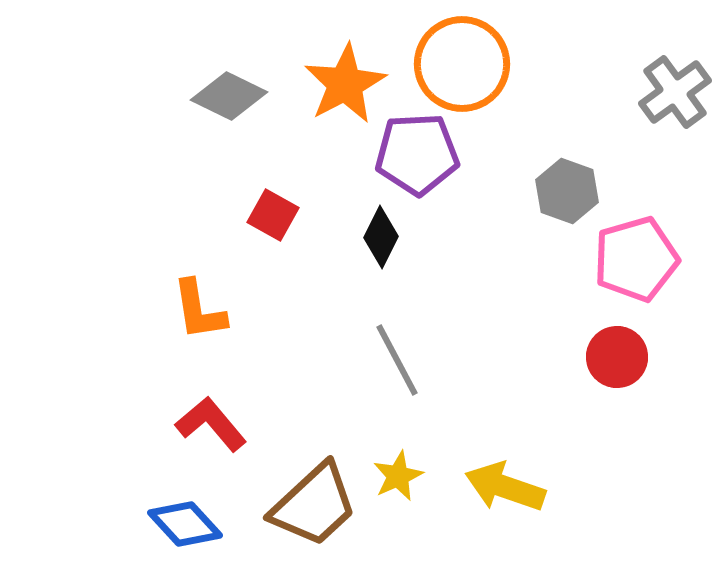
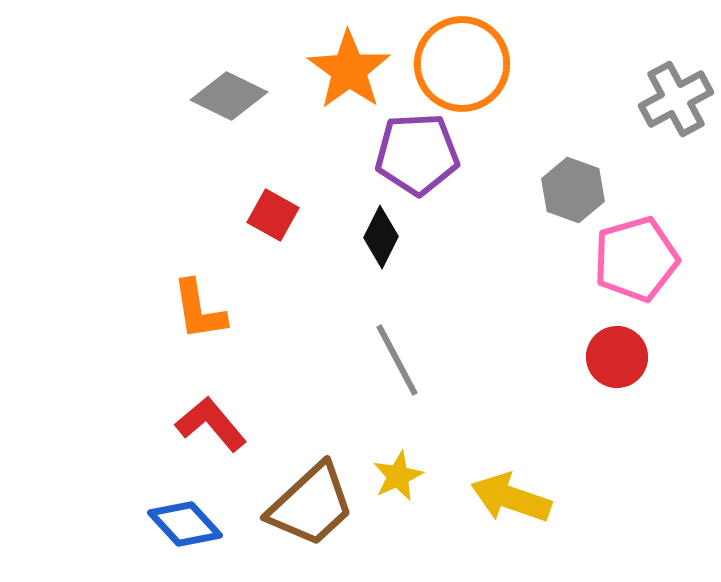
orange star: moved 4 px right, 14 px up; rotated 8 degrees counterclockwise
gray cross: moved 1 px right, 7 px down; rotated 8 degrees clockwise
gray hexagon: moved 6 px right, 1 px up
yellow arrow: moved 6 px right, 11 px down
brown trapezoid: moved 3 px left
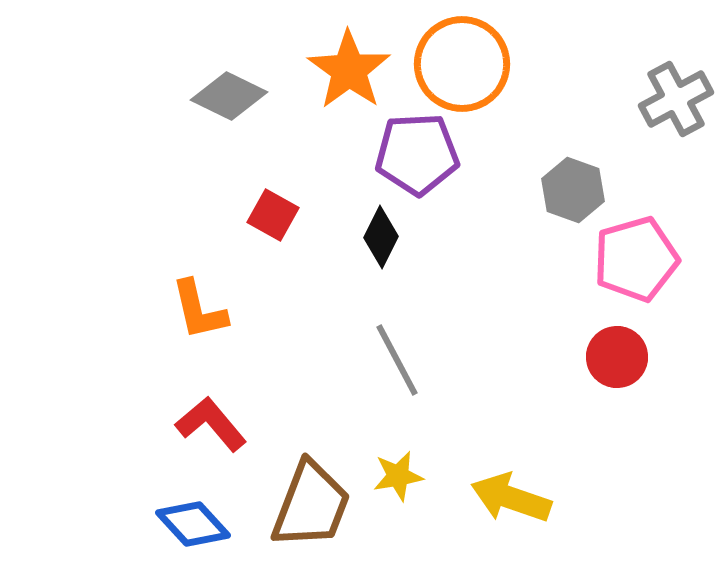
orange L-shape: rotated 4 degrees counterclockwise
yellow star: rotated 15 degrees clockwise
brown trapezoid: rotated 26 degrees counterclockwise
blue diamond: moved 8 px right
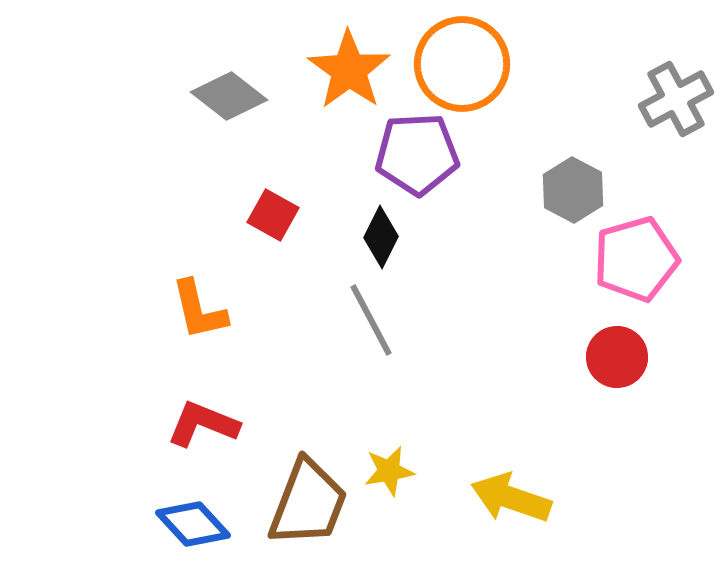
gray diamond: rotated 12 degrees clockwise
gray hexagon: rotated 8 degrees clockwise
gray line: moved 26 px left, 40 px up
red L-shape: moved 8 px left; rotated 28 degrees counterclockwise
yellow star: moved 9 px left, 5 px up
brown trapezoid: moved 3 px left, 2 px up
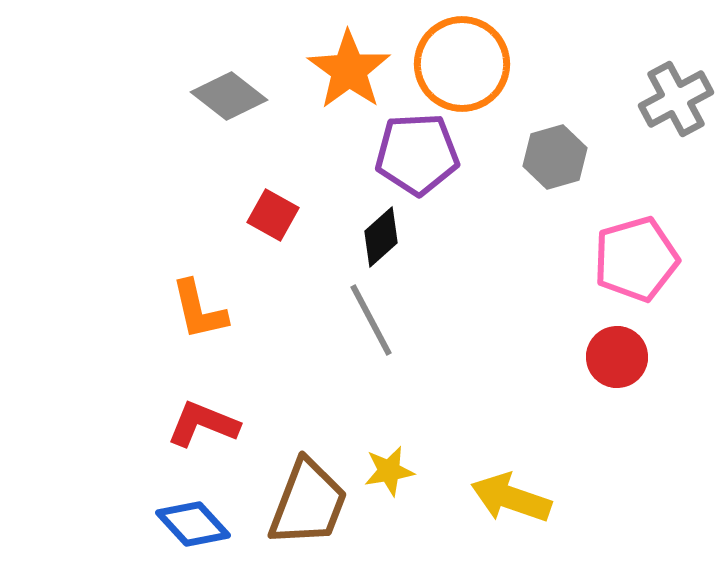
gray hexagon: moved 18 px left, 33 px up; rotated 16 degrees clockwise
black diamond: rotated 22 degrees clockwise
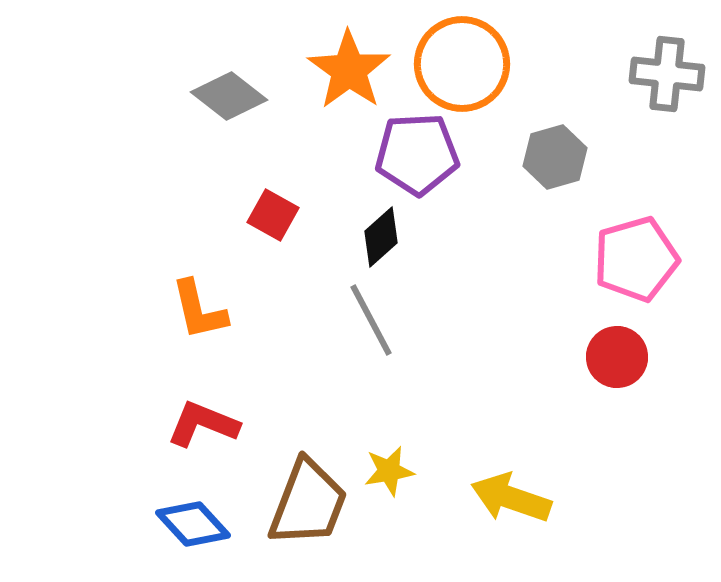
gray cross: moved 9 px left, 25 px up; rotated 34 degrees clockwise
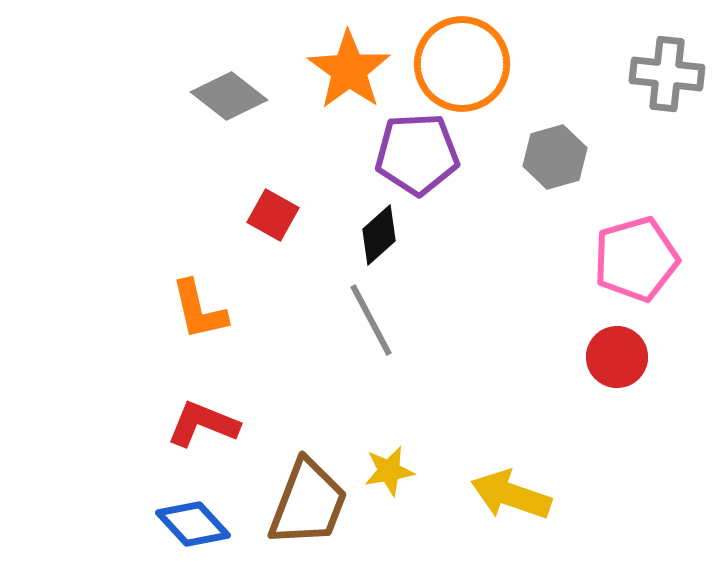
black diamond: moved 2 px left, 2 px up
yellow arrow: moved 3 px up
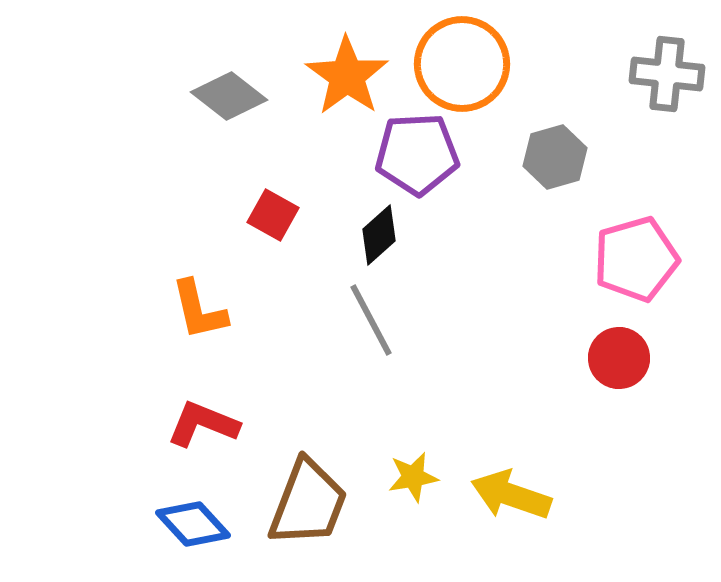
orange star: moved 2 px left, 6 px down
red circle: moved 2 px right, 1 px down
yellow star: moved 24 px right, 6 px down
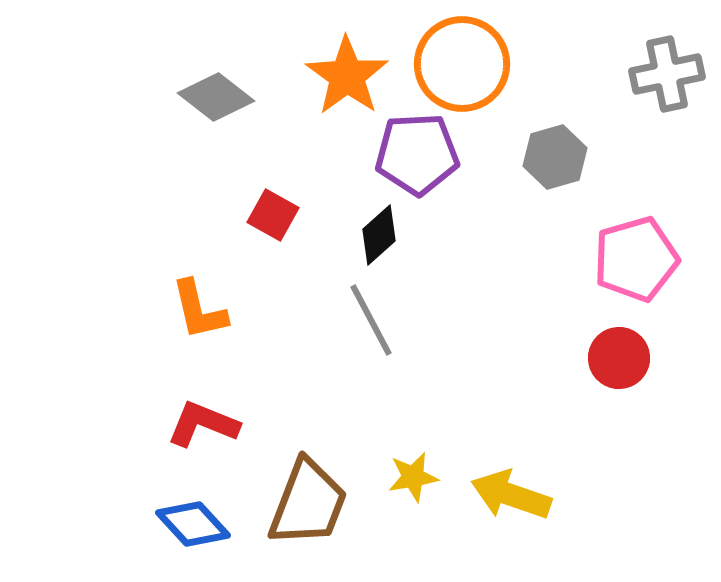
gray cross: rotated 18 degrees counterclockwise
gray diamond: moved 13 px left, 1 px down
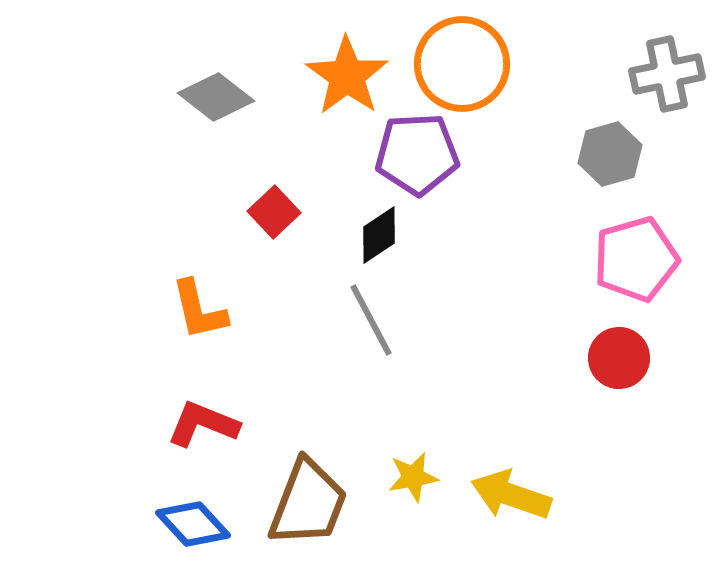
gray hexagon: moved 55 px right, 3 px up
red square: moved 1 px right, 3 px up; rotated 18 degrees clockwise
black diamond: rotated 8 degrees clockwise
